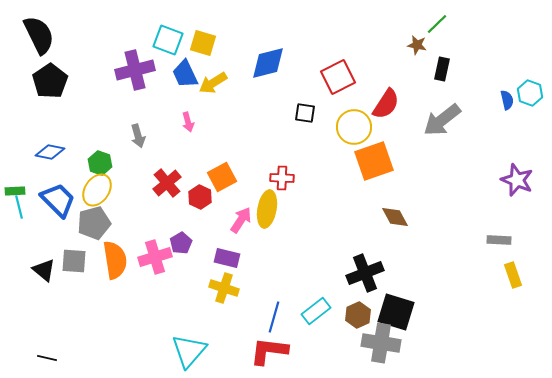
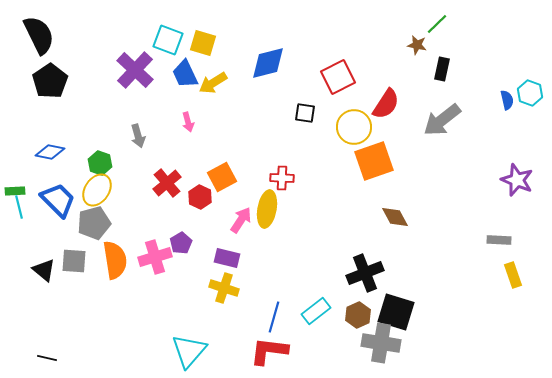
purple cross at (135, 70): rotated 33 degrees counterclockwise
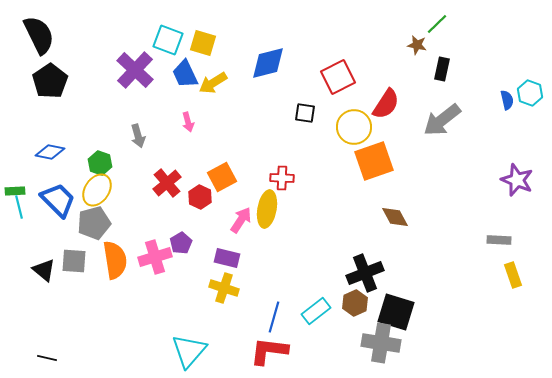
brown hexagon at (358, 315): moved 3 px left, 12 px up
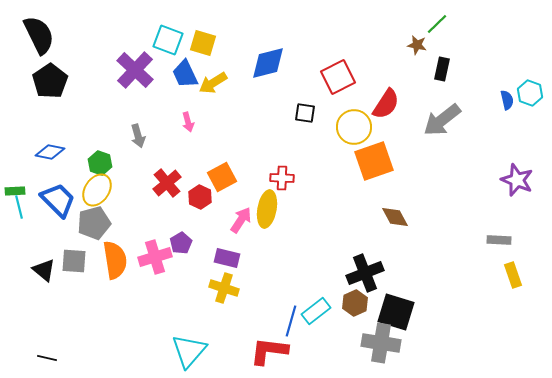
blue line at (274, 317): moved 17 px right, 4 px down
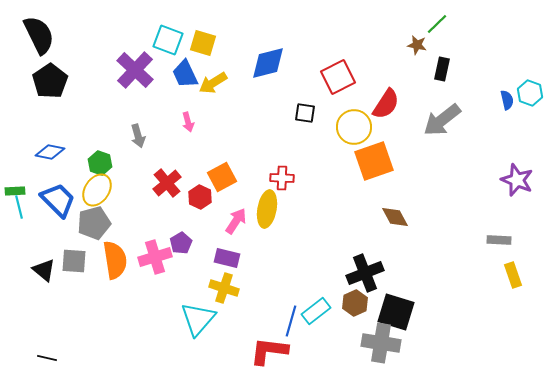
pink arrow at (241, 220): moved 5 px left, 1 px down
cyan triangle at (189, 351): moved 9 px right, 32 px up
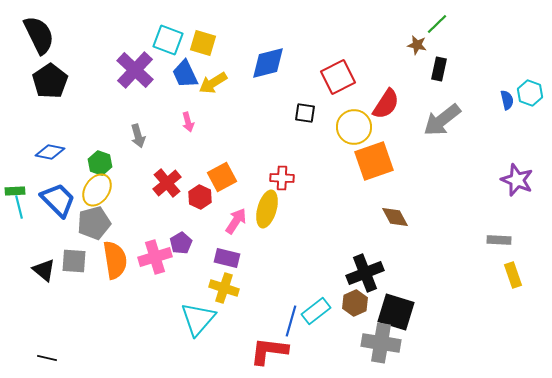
black rectangle at (442, 69): moved 3 px left
yellow ellipse at (267, 209): rotated 6 degrees clockwise
